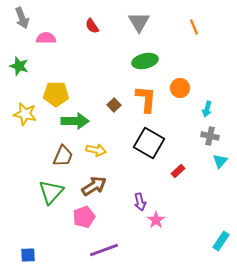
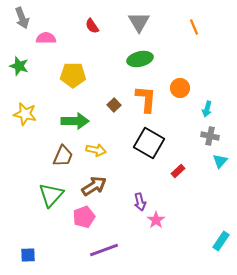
green ellipse: moved 5 px left, 2 px up
yellow pentagon: moved 17 px right, 19 px up
green triangle: moved 3 px down
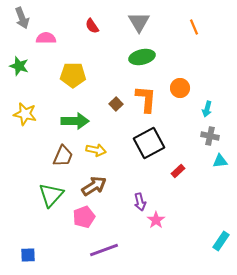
green ellipse: moved 2 px right, 2 px up
brown square: moved 2 px right, 1 px up
black square: rotated 32 degrees clockwise
cyan triangle: rotated 42 degrees clockwise
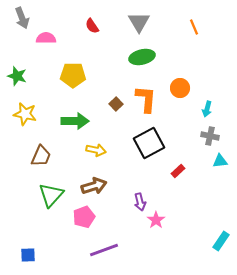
green star: moved 2 px left, 10 px down
brown trapezoid: moved 22 px left
brown arrow: rotated 15 degrees clockwise
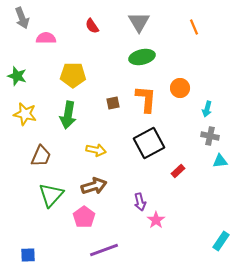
brown square: moved 3 px left, 1 px up; rotated 32 degrees clockwise
green arrow: moved 7 px left, 6 px up; rotated 100 degrees clockwise
pink pentagon: rotated 15 degrees counterclockwise
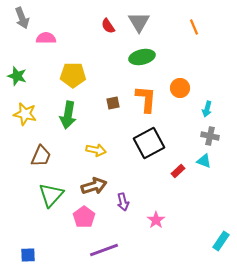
red semicircle: moved 16 px right
cyan triangle: moved 16 px left; rotated 28 degrees clockwise
purple arrow: moved 17 px left
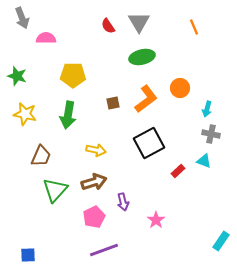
orange L-shape: rotated 48 degrees clockwise
gray cross: moved 1 px right, 2 px up
brown arrow: moved 4 px up
green triangle: moved 4 px right, 5 px up
pink pentagon: moved 10 px right; rotated 10 degrees clockwise
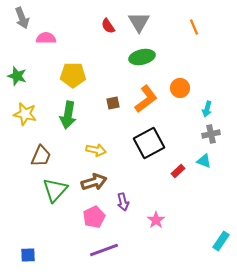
gray cross: rotated 24 degrees counterclockwise
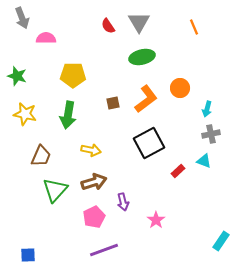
yellow arrow: moved 5 px left
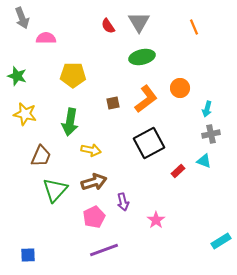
green arrow: moved 2 px right, 7 px down
cyan rectangle: rotated 24 degrees clockwise
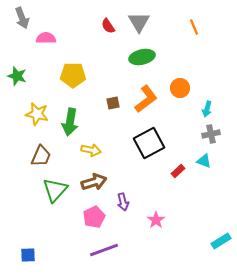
yellow star: moved 12 px right
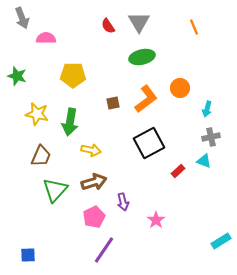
gray cross: moved 3 px down
purple line: rotated 36 degrees counterclockwise
